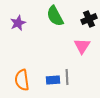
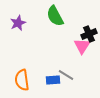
black cross: moved 15 px down
gray line: moved 1 px left, 2 px up; rotated 56 degrees counterclockwise
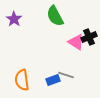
purple star: moved 4 px left, 4 px up; rotated 14 degrees counterclockwise
black cross: moved 3 px down
pink triangle: moved 6 px left, 4 px up; rotated 30 degrees counterclockwise
gray line: rotated 14 degrees counterclockwise
blue rectangle: rotated 16 degrees counterclockwise
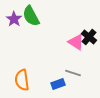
green semicircle: moved 24 px left
black cross: rotated 28 degrees counterclockwise
gray line: moved 7 px right, 2 px up
blue rectangle: moved 5 px right, 4 px down
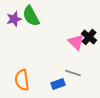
purple star: rotated 21 degrees clockwise
pink triangle: rotated 12 degrees clockwise
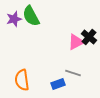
pink triangle: rotated 48 degrees clockwise
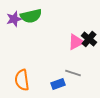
green semicircle: rotated 75 degrees counterclockwise
black cross: moved 2 px down
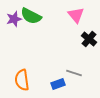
green semicircle: rotated 40 degrees clockwise
pink triangle: moved 27 px up; rotated 42 degrees counterclockwise
gray line: moved 1 px right
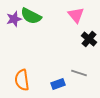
gray line: moved 5 px right
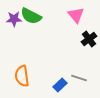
purple star: rotated 14 degrees clockwise
black cross: rotated 14 degrees clockwise
gray line: moved 5 px down
orange semicircle: moved 4 px up
blue rectangle: moved 2 px right, 1 px down; rotated 24 degrees counterclockwise
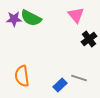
green semicircle: moved 2 px down
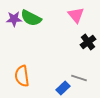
black cross: moved 1 px left, 3 px down
blue rectangle: moved 3 px right, 3 px down
